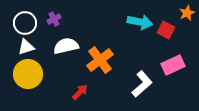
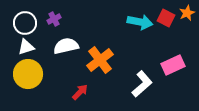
red square: moved 12 px up
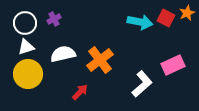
white semicircle: moved 3 px left, 8 px down
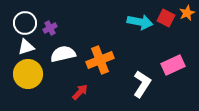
purple cross: moved 4 px left, 9 px down
orange cross: rotated 16 degrees clockwise
white L-shape: rotated 16 degrees counterclockwise
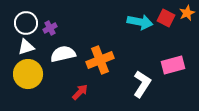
white circle: moved 1 px right
pink rectangle: rotated 10 degrees clockwise
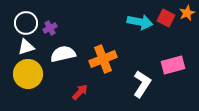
orange cross: moved 3 px right, 1 px up
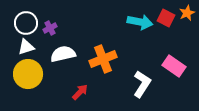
pink rectangle: moved 1 px right, 1 px down; rotated 50 degrees clockwise
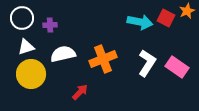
orange star: moved 2 px up
white circle: moved 4 px left, 5 px up
purple cross: moved 3 px up; rotated 24 degrees clockwise
pink rectangle: moved 3 px right, 1 px down
yellow circle: moved 3 px right
white L-shape: moved 5 px right, 21 px up
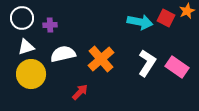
orange cross: moved 2 px left; rotated 20 degrees counterclockwise
